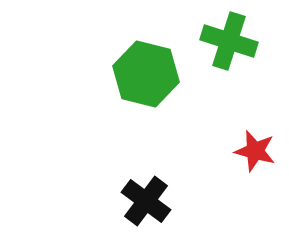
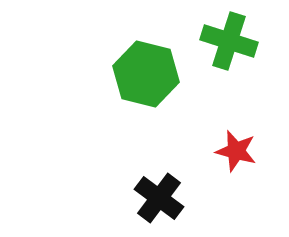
red star: moved 19 px left
black cross: moved 13 px right, 3 px up
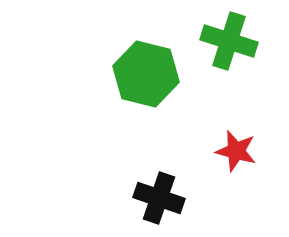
black cross: rotated 18 degrees counterclockwise
